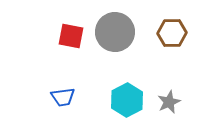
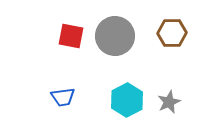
gray circle: moved 4 px down
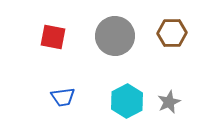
red square: moved 18 px left, 1 px down
cyan hexagon: moved 1 px down
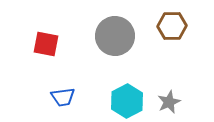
brown hexagon: moved 7 px up
red square: moved 7 px left, 7 px down
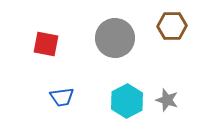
gray circle: moved 2 px down
blue trapezoid: moved 1 px left
gray star: moved 2 px left, 2 px up; rotated 30 degrees counterclockwise
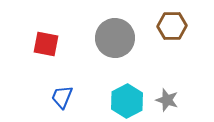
blue trapezoid: rotated 120 degrees clockwise
